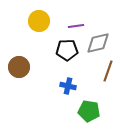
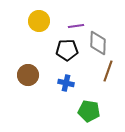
gray diamond: rotated 75 degrees counterclockwise
brown circle: moved 9 px right, 8 px down
blue cross: moved 2 px left, 3 px up
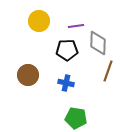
green pentagon: moved 13 px left, 7 px down
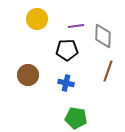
yellow circle: moved 2 px left, 2 px up
gray diamond: moved 5 px right, 7 px up
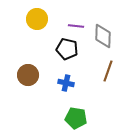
purple line: rotated 14 degrees clockwise
black pentagon: moved 1 px up; rotated 15 degrees clockwise
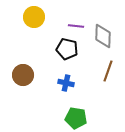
yellow circle: moved 3 px left, 2 px up
brown circle: moved 5 px left
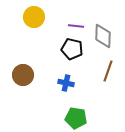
black pentagon: moved 5 px right
